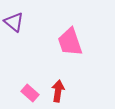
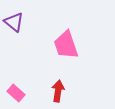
pink trapezoid: moved 4 px left, 3 px down
pink rectangle: moved 14 px left
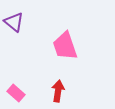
pink trapezoid: moved 1 px left, 1 px down
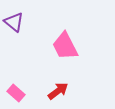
pink trapezoid: rotated 8 degrees counterclockwise
red arrow: rotated 45 degrees clockwise
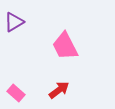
purple triangle: rotated 50 degrees clockwise
red arrow: moved 1 px right, 1 px up
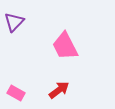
purple triangle: rotated 15 degrees counterclockwise
pink rectangle: rotated 12 degrees counterclockwise
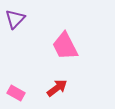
purple triangle: moved 1 px right, 3 px up
red arrow: moved 2 px left, 2 px up
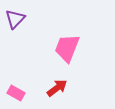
pink trapezoid: moved 2 px right, 2 px down; rotated 48 degrees clockwise
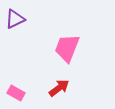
purple triangle: rotated 20 degrees clockwise
red arrow: moved 2 px right
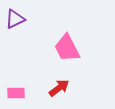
pink trapezoid: rotated 48 degrees counterclockwise
pink rectangle: rotated 30 degrees counterclockwise
